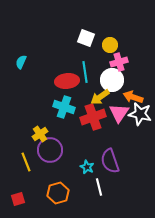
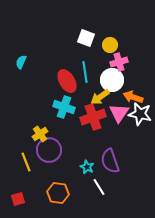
red ellipse: rotated 65 degrees clockwise
purple circle: moved 1 px left
white line: rotated 18 degrees counterclockwise
orange hexagon: rotated 25 degrees clockwise
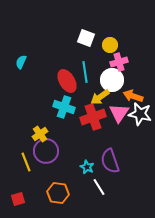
orange arrow: moved 1 px up
purple circle: moved 3 px left, 1 px down
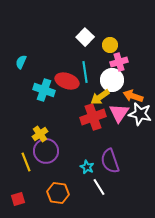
white square: moved 1 px left, 1 px up; rotated 24 degrees clockwise
red ellipse: rotated 40 degrees counterclockwise
cyan cross: moved 20 px left, 17 px up
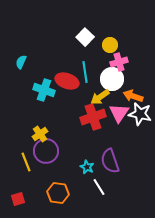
white circle: moved 1 px up
